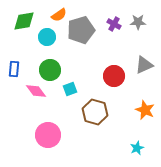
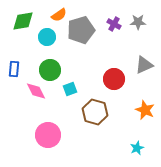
green diamond: moved 1 px left
red circle: moved 3 px down
pink diamond: rotated 10 degrees clockwise
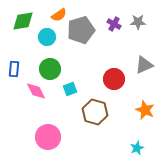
green circle: moved 1 px up
pink circle: moved 2 px down
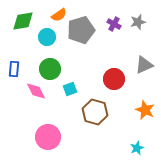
gray star: rotated 14 degrees counterclockwise
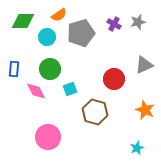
green diamond: rotated 10 degrees clockwise
gray pentagon: moved 3 px down
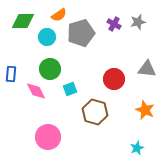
gray triangle: moved 3 px right, 4 px down; rotated 30 degrees clockwise
blue rectangle: moved 3 px left, 5 px down
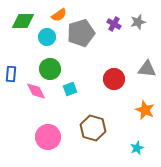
brown hexagon: moved 2 px left, 16 px down
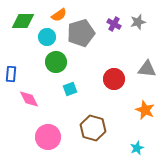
green circle: moved 6 px right, 7 px up
pink diamond: moved 7 px left, 8 px down
